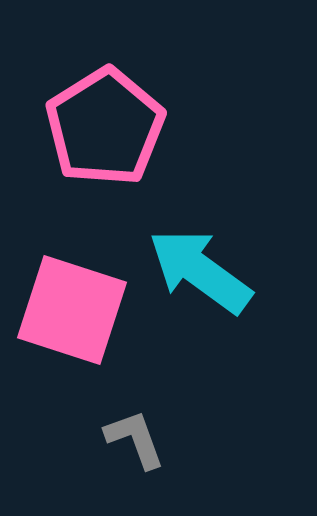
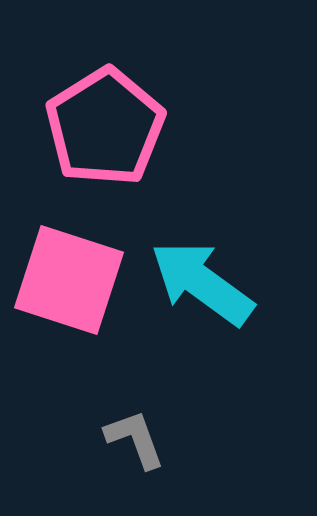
cyan arrow: moved 2 px right, 12 px down
pink square: moved 3 px left, 30 px up
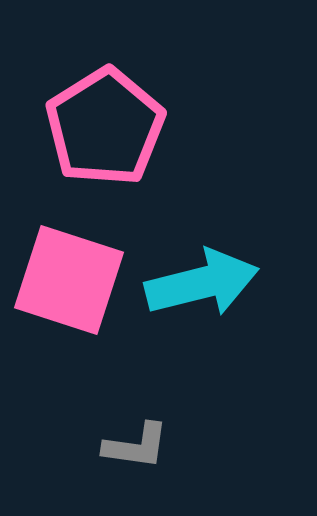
cyan arrow: rotated 130 degrees clockwise
gray L-shape: moved 1 px right, 7 px down; rotated 118 degrees clockwise
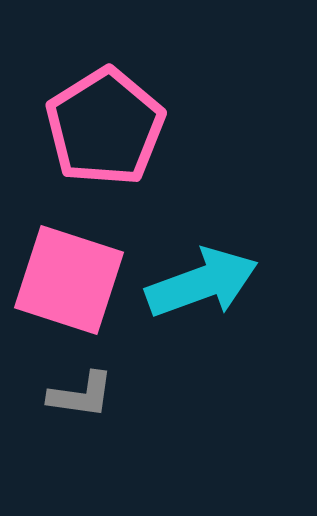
cyan arrow: rotated 6 degrees counterclockwise
gray L-shape: moved 55 px left, 51 px up
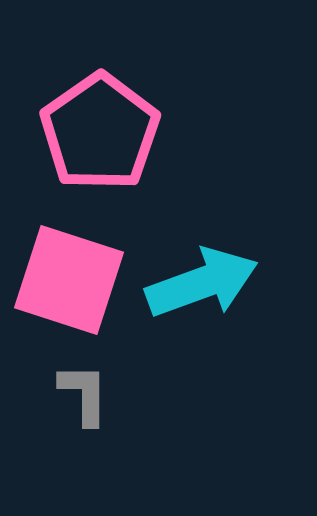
pink pentagon: moved 5 px left, 5 px down; rotated 3 degrees counterclockwise
gray L-shape: moved 3 px right, 1 px up; rotated 98 degrees counterclockwise
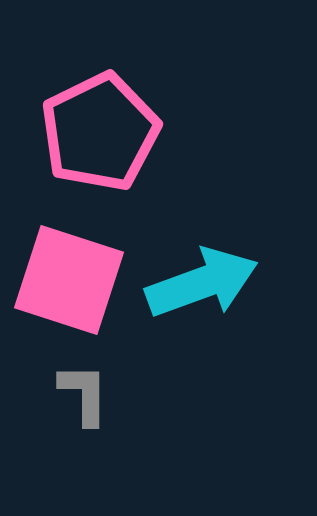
pink pentagon: rotated 9 degrees clockwise
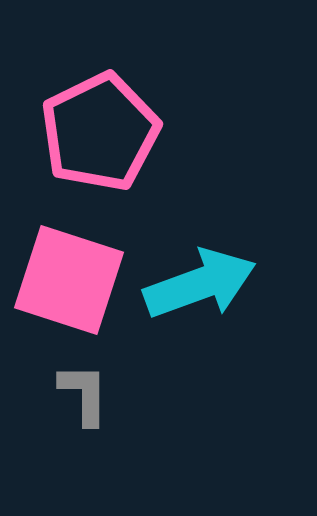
cyan arrow: moved 2 px left, 1 px down
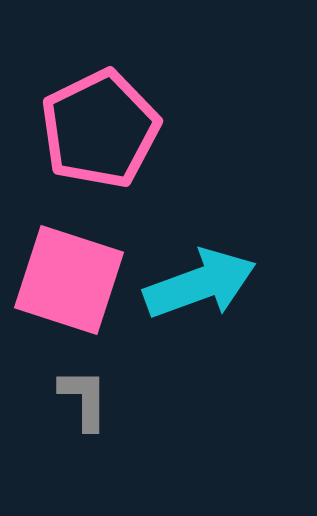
pink pentagon: moved 3 px up
gray L-shape: moved 5 px down
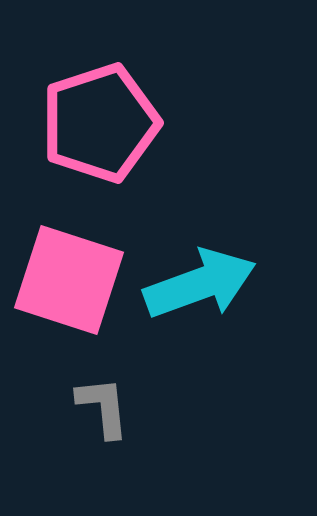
pink pentagon: moved 6 px up; rotated 8 degrees clockwise
gray L-shape: moved 19 px right, 8 px down; rotated 6 degrees counterclockwise
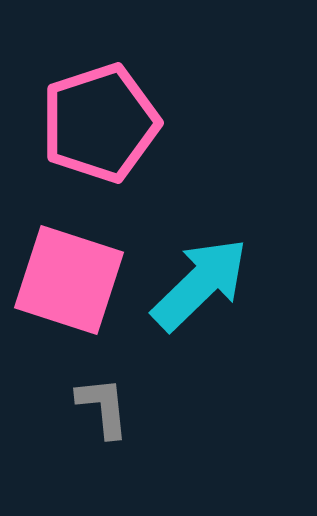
cyan arrow: rotated 24 degrees counterclockwise
